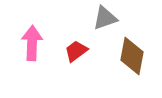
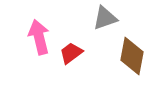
pink arrow: moved 7 px right, 6 px up; rotated 16 degrees counterclockwise
red trapezoid: moved 5 px left, 2 px down
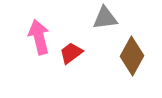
gray triangle: rotated 12 degrees clockwise
brown diamond: rotated 18 degrees clockwise
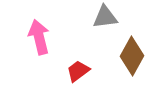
gray triangle: moved 1 px up
red trapezoid: moved 7 px right, 18 px down
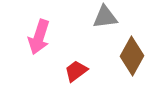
pink arrow: rotated 148 degrees counterclockwise
red trapezoid: moved 2 px left
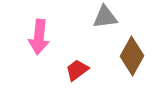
pink arrow: rotated 12 degrees counterclockwise
red trapezoid: moved 1 px right, 1 px up
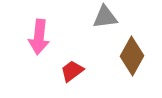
red trapezoid: moved 5 px left, 1 px down
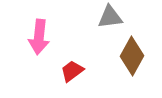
gray triangle: moved 5 px right
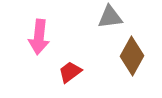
red trapezoid: moved 2 px left, 1 px down
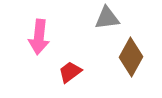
gray triangle: moved 3 px left, 1 px down
brown diamond: moved 1 px left, 1 px down
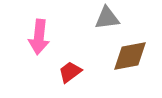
brown diamond: moved 1 px left, 1 px up; rotated 51 degrees clockwise
